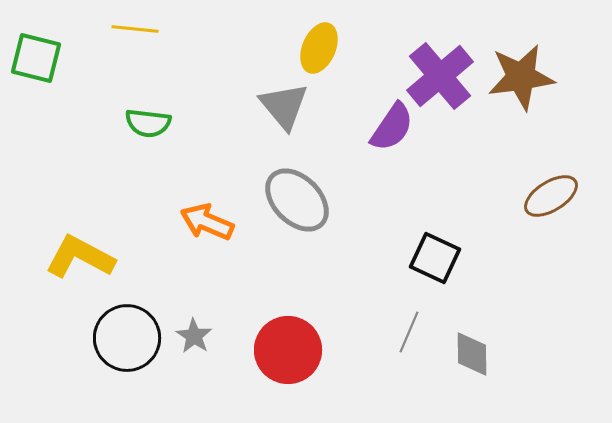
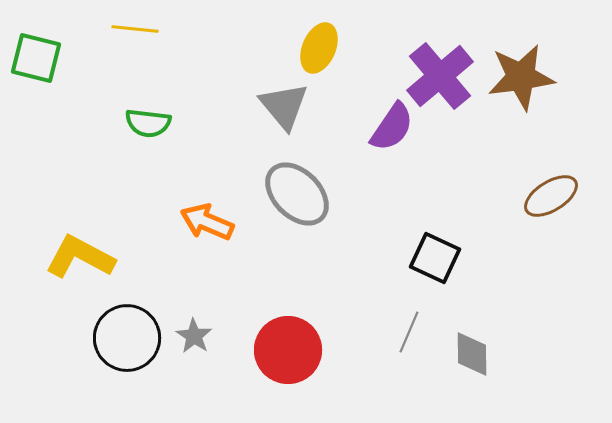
gray ellipse: moved 6 px up
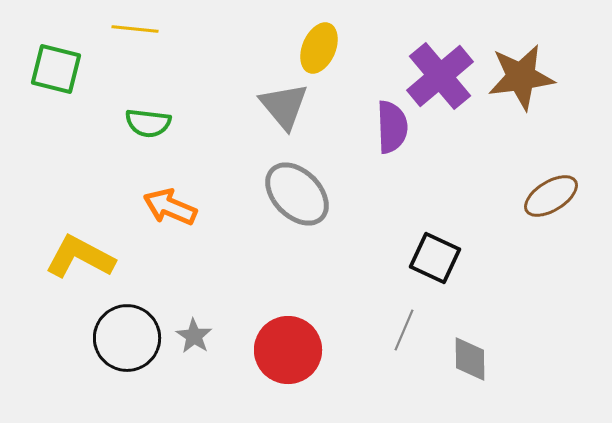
green square: moved 20 px right, 11 px down
purple semicircle: rotated 36 degrees counterclockwise
orange arrow: moved 37 px left, 15 px up
gray line: moved 5 px left, 2 px up
gray diamond: moved 2 px left, 5 px down
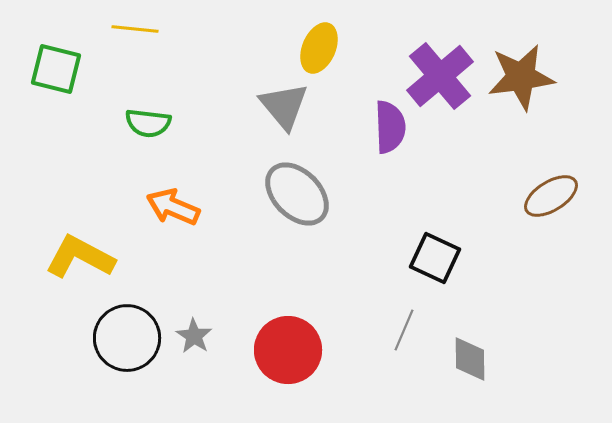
purple semicircle: moved 2 px left
orange arrow: moved 3 px right
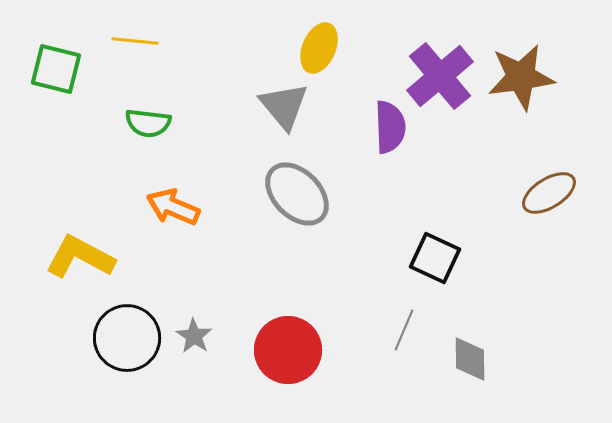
yellow line: moved 12 px down
brown ellipse: moved 2 px left, 3 px up
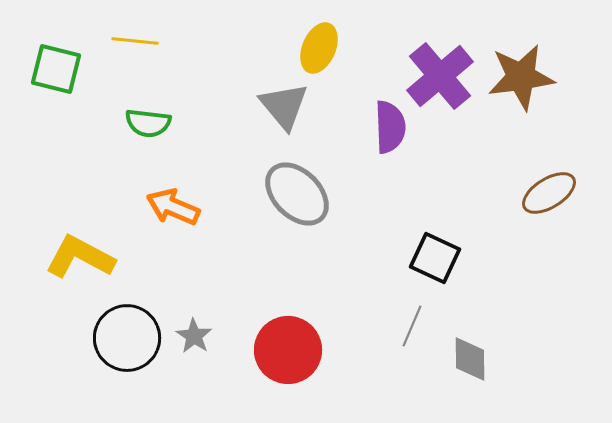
gray line: moved 8 px right, 4 px up
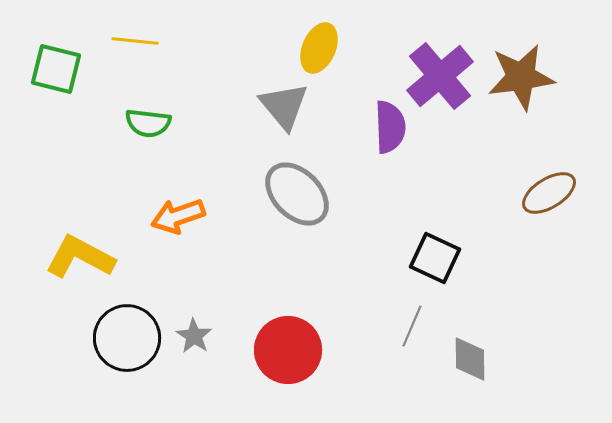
orange arrow: moved 5 px right, 9 px down; rotated 42 degrees counterclockwise
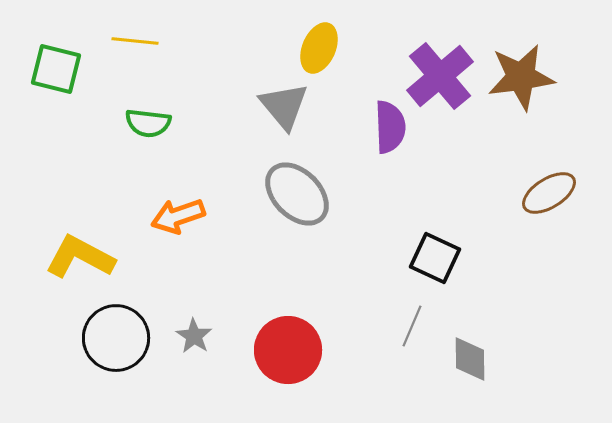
black circle: moved 11 px left
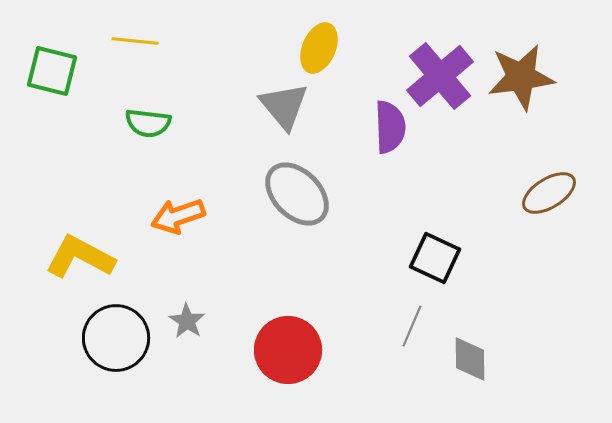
green square: moved 4 px left, 2 px down
gray star: moved 7 px left, 15 px up
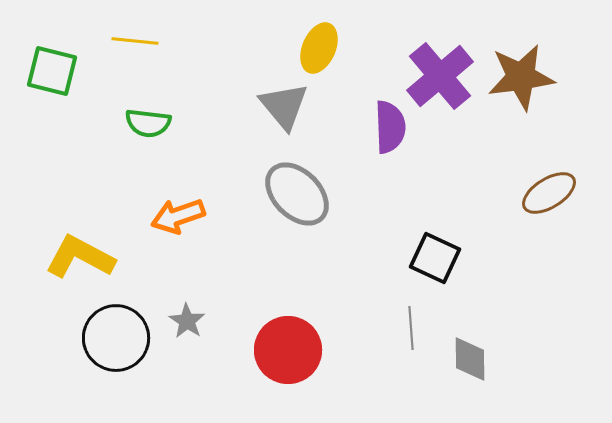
gray line: moved 1 px left, 2 px down; rotated 27 degrees counterclockwise
